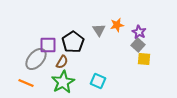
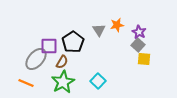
purple square: moved 1 px right, 1 px down
cyan square: rotated 21 degrees clockwise
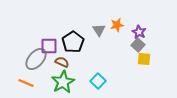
brown semicircle: rotated 96 degrees counterclockwise
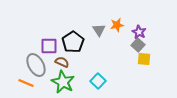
gray ellipse: moved 6 px down; rotated 70 degrees counterclockwise
green star: rotated 15 degrees counterclockwise
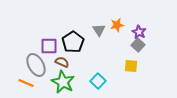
yellow square: moved 13 px left, 7 px down
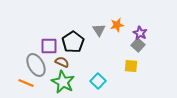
purple star: moved 1 px right, 1 px down
